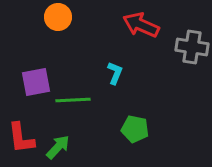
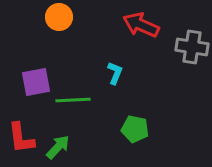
orange circle: moved 1 px right
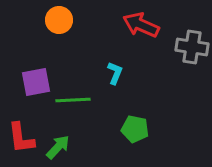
orange circle: moved 3 px down
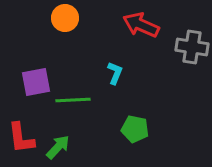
orange circle: moved 6 px right, 2 px up
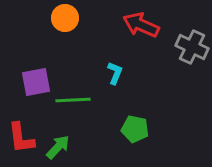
gray cross: rotated 16 degrees clockwise
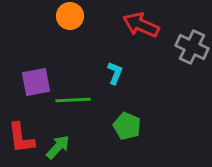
orange circle: moved 5 px right, 2 px up
green pentagon: moved 8 px left, 3 px up; rotated 12 degrees clockwise
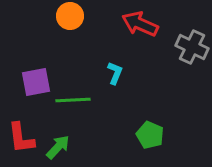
red arrow: moved 1 px left, 1 px up
green pentagon: moved 23 px right, 9 px down
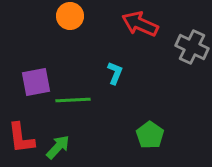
green pentagon: rotated 12 degrees clockwise
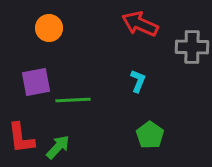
orange circle: moved 21 px left, 12 px down
gray cross: rotated 24 degrees counterclockwise
cyan L-shape: moved 23 px right, 8 px down
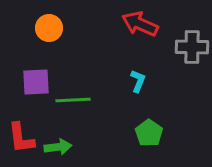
purple square: rotated 8 degrees clockwise
green pentagon: moved 1 px left, 2 px up
green arrow: rotated 40 degrees clockwise
